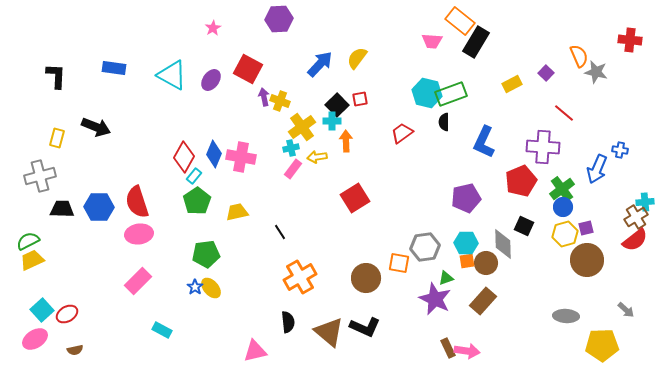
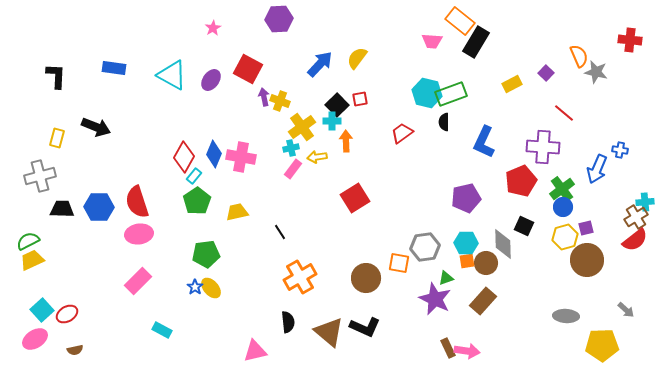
yellow hexagon at (565, 234): moved 3 px down
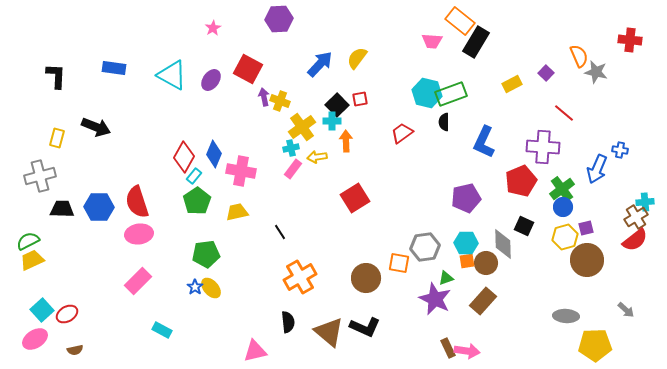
pink cross at (241, 157): moved 14 px down
yellow pentagon at (602, 345): moved 7 px left
